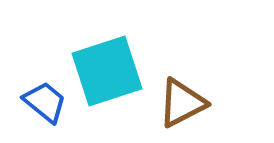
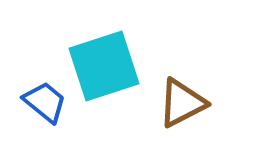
cyan square: moved 3 px left, 5 px up
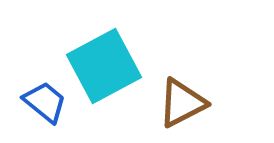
cyan square: rotated 10 degrees counterclockwise
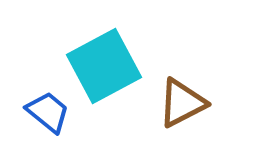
blue trapezoid: moved 3 px right, 10 px down
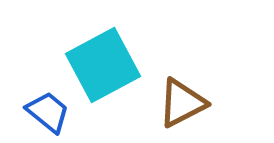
cyan square: moved 1 px left, 1 px up
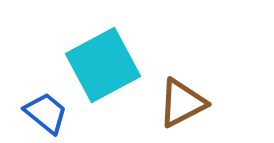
blue trapezoid: moved 2 px left, 1 px down
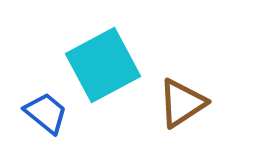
brown triangle: rotated 6 degrees counterclockwise
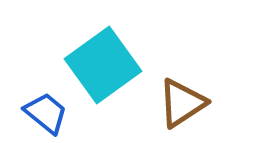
cyan square: rotated 8 degrees counterclockwise
